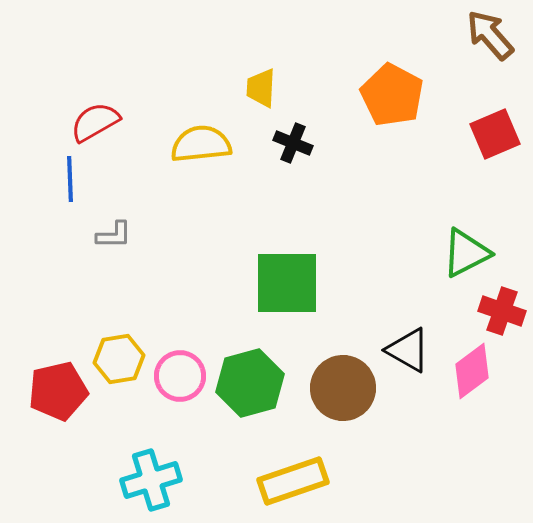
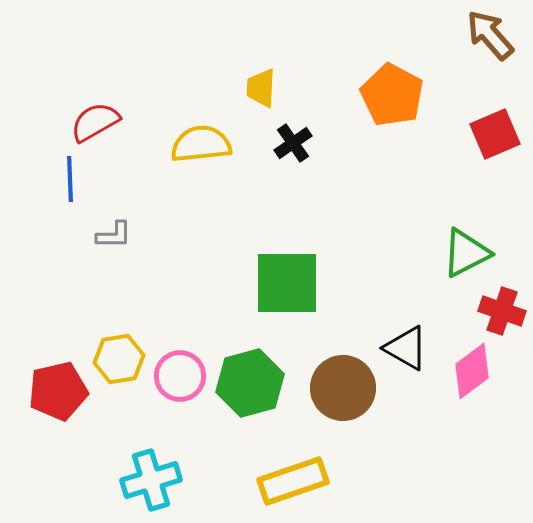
black cross: rotated 33 degrees clockwise
black triangle: moved 2 px left, 2 px up
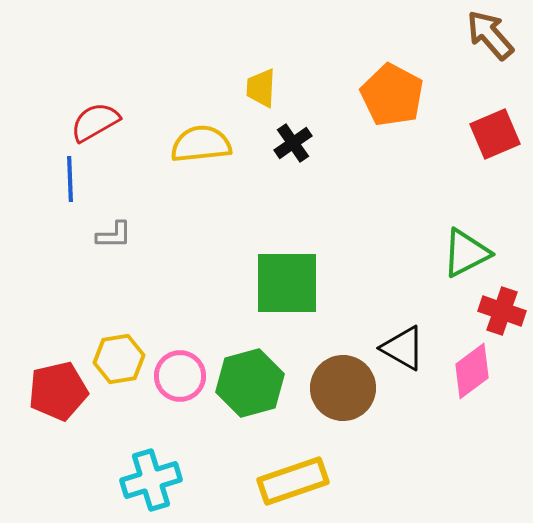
black triangle: moved 3 px left
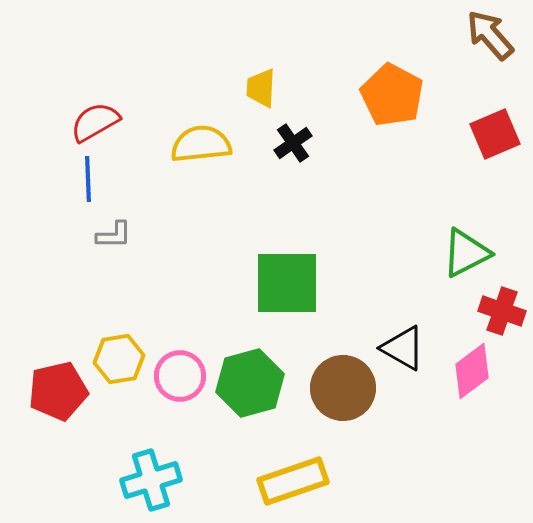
blue line: moved 18 px right
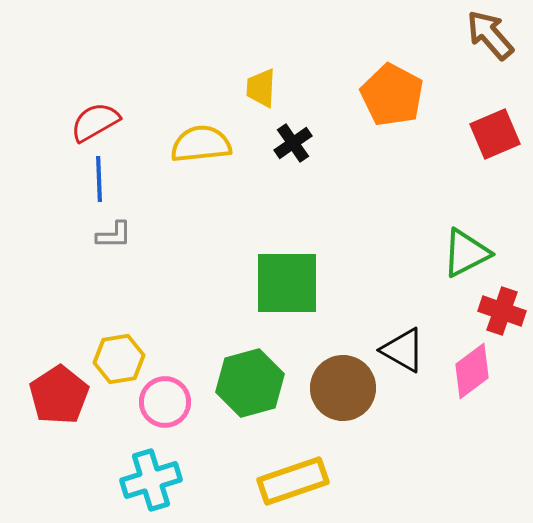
blue line: moved 11 px right
black triangle: moved 2 px down
pink circle: moved 15 px left, 26 px down
red pentagon: moved 1 px right, 4 px down; rotated 20 degrees counterclockwise
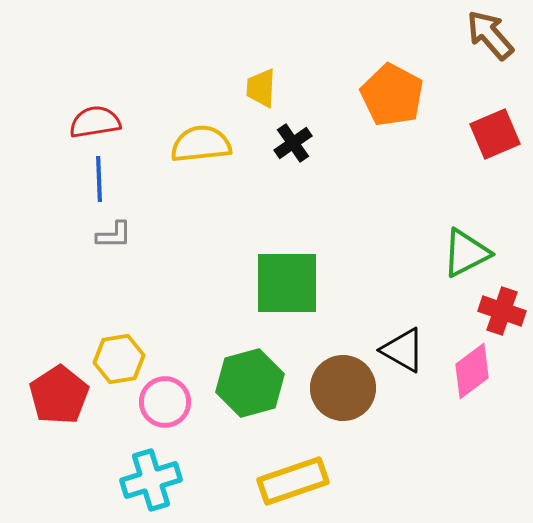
red semicircle: rotated 21 degrees clockwise
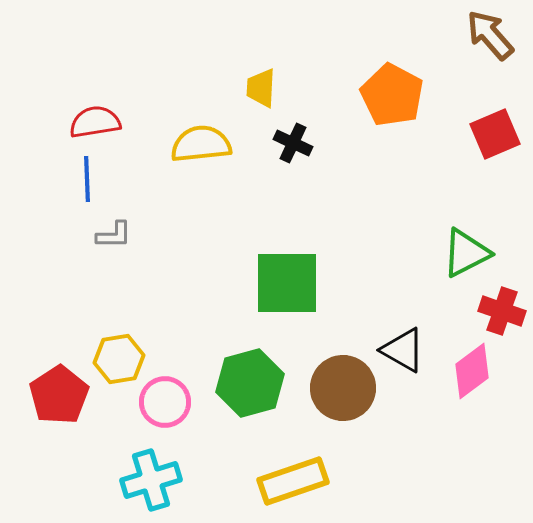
black cross: rotated 30 degrees counterclockwise
blue line: moved 12 px left
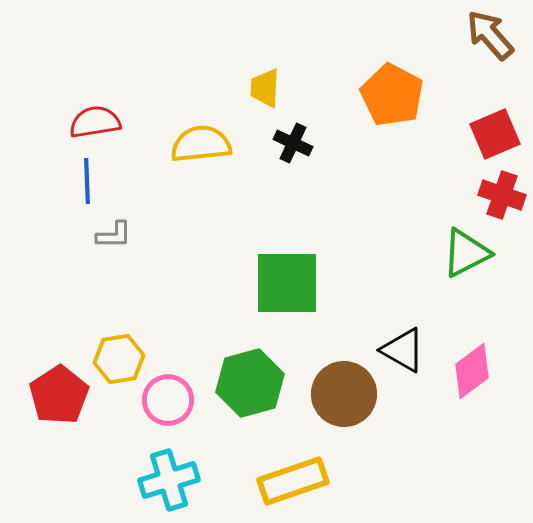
yellow trapezoid: moved 4 px right
blue line: moved 2 px down
red cross: moved 116 px up
brown circle: moved 1 px right, 6 px down
pink circle: moved 3 px right, 2 px up
cyan cross: moved 18 px right
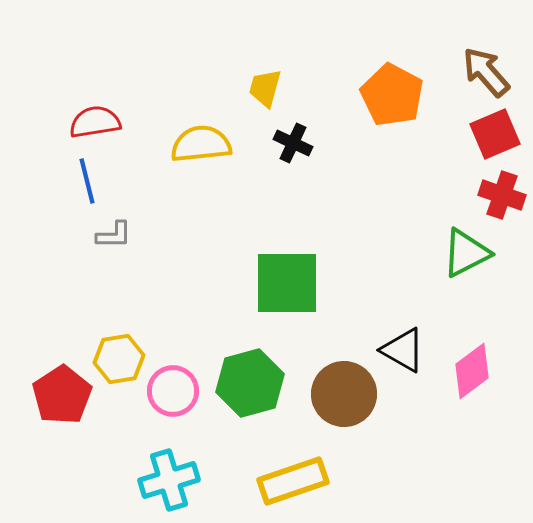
brown arrow: moved 4 px left, 37 px down
yellow trapezoid: rotated 12 degrees clockwise
blue line: rotated 12 degrees counterclockwise
red pentagon: moved 3 px right
pink circle: moved 5 px right, 9 px up
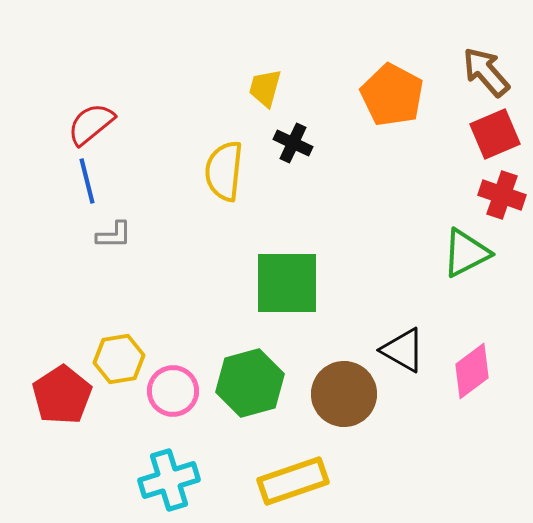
red semicircle: moved 4 px left, 2 px down; rotated 30 degrees counterclockwise
yellow semicircle: moved 23 px right, 27 px down; rotated 78 degrees counterclockwise
